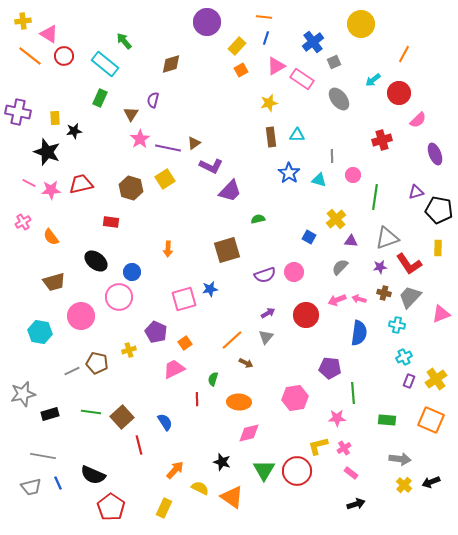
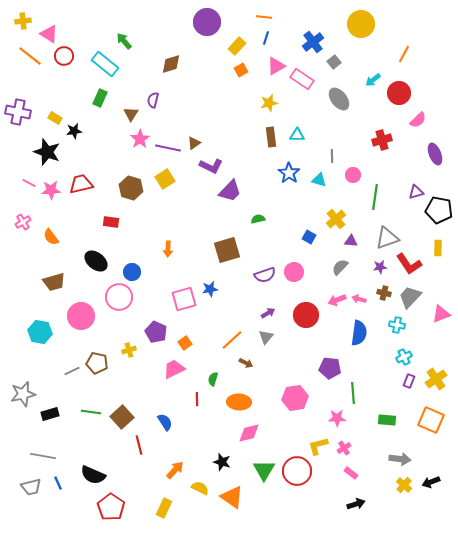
gray square at (334, 62): rotated 16 degrees counterclockwise
yellow rectangle at (55, 118): rotated 56 degrees counterclockwise
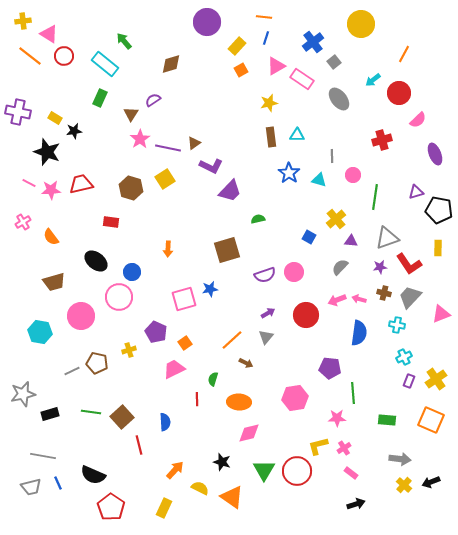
purple semicircle at (153, 100): rotated 42 degrees clockwise
blue semicircle at (165, 422): rotated 30 degrees clockwise
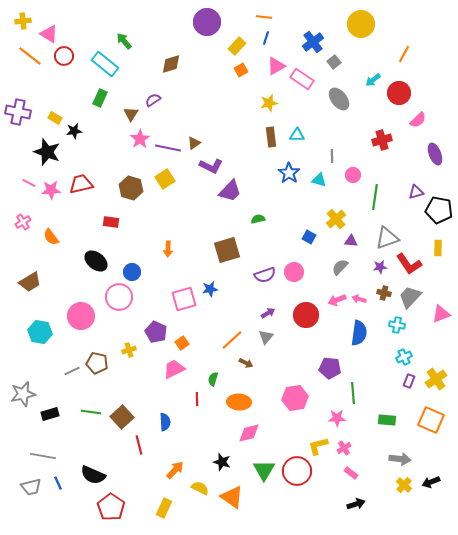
brown trapezoid at (54, 282): moved 24 px left; rotated 15 degrees counterclockwise
orange square at (185, 343): moved 3 px left
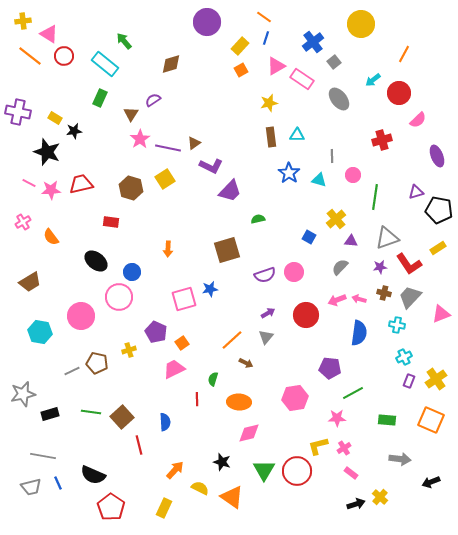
orange line at (264, 17): rotated 28 degrees clockwise
yellow rectangle at (237, 46): moved 3 px right
purple ellipse at (435, 154): moved 2 px right, 2 px down
yellow rectangle at (438, 248): rotated 56 degrees clockwise
green line at (353, 393): rotated 65 degrees clockwise
yellow cross at (404, 485): moved 24 px left, 12 px down
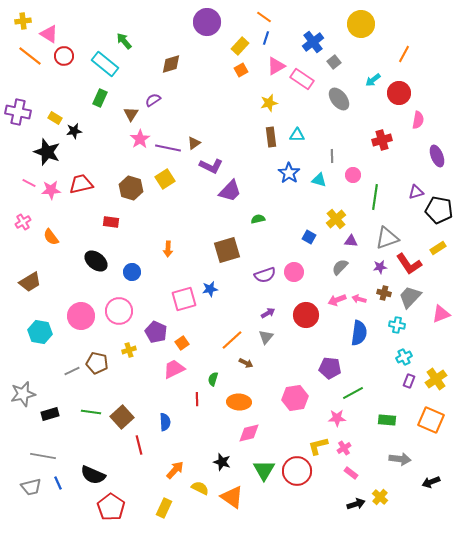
pink semicircle at (418, 120): rotated 36 degrees counterclockwise
pink circle at (119, 297): moved 14 px down
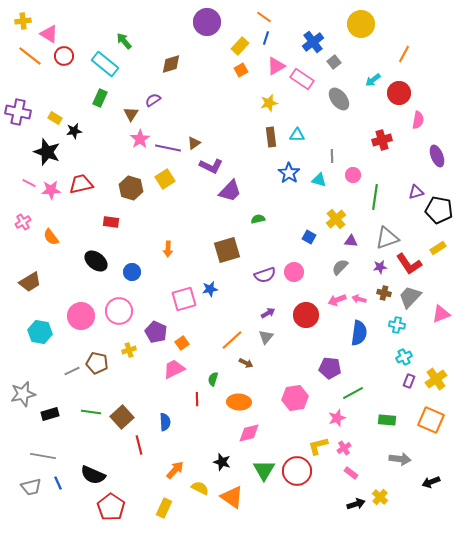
pink star at (337, 418): rotated 18 degrees counterclockwise
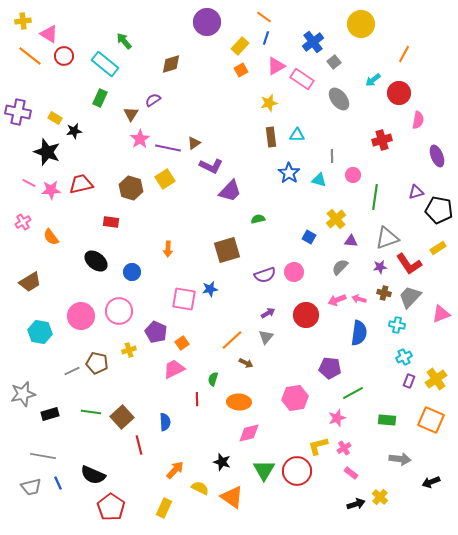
pink square at (184, 299): rotated 25 degrees clockwise
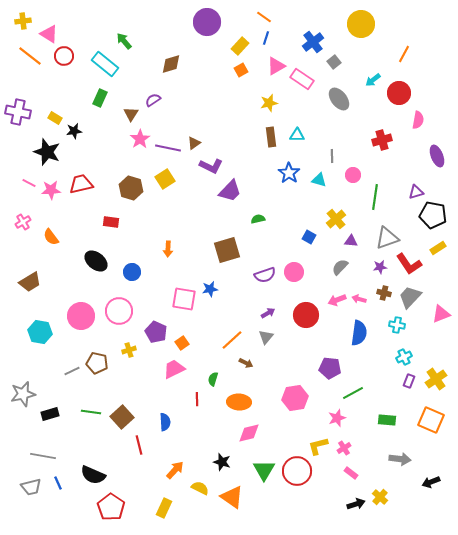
black pentagon at (439, 210): moved 6 px left, 5 px down
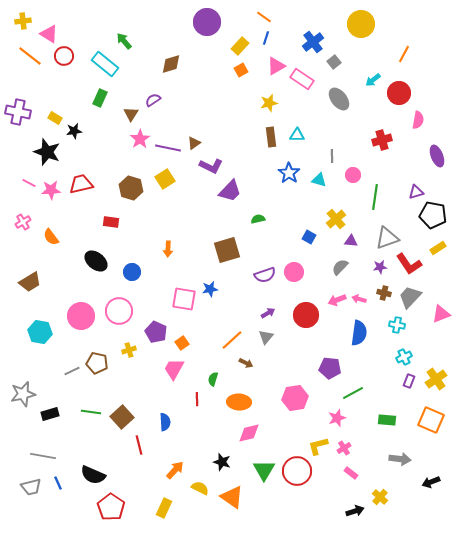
pink trapezoid at (174, 369): rotated 35 degrees counterclockwise
black arrow at (356, 504): moved 1 px left, 7 px down
